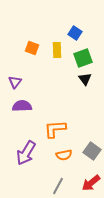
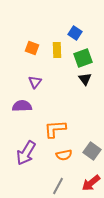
purple triangle: moved 20 px right
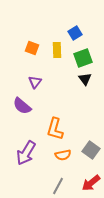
blue square: rotated 24 degrees clockwise
purple semicircle: rotated 138 degrees counterclockwise
orange L-shape: rotated 70 degrees counterclockwise
gray square: moved 1 px left, 1 px up
orange semicircle: moved 1 px left
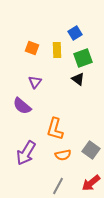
black triangle: moved 7 px left; rotated 16 degrees counterclockwise
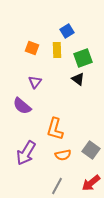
blue square: moved 8 px left, 2 px up
gray line: moved 1 px left
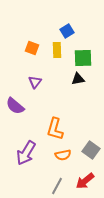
green square: rotated 18 degrees clockwise
black triangle: rotated 48 degrees counterclockwise
purple semicircle: moved 7 px left
red arrow: moved 6 px left, 2 px up
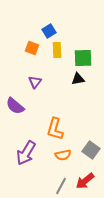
blue square: moved 18 px left
gray line: moved 4 px right
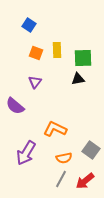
blue square: moved 20 px left, 6 px up; rotated 24 degrees counterclockwise
orange square: moved 4 px right, 5 px down
orange L-shape: rotated 100 degrees clockwise
orange semicircle: moved 1 px right, 3 px down
gray line: moved 7 px up
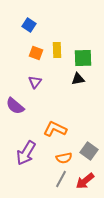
gray square: moved 2 px left, 1 px down
